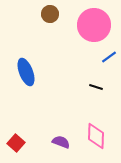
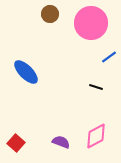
pink circle: moved 3 px left, 2 px up
blue ellipse: rotated 24 degrees counterclockwise
pink diamond: rotated 60 degrees clockwise
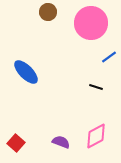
brown circle: moved 2 px left, 2 px up
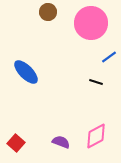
black line: moved 5 px up
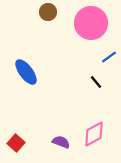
blue ellipse: rotated 8 degrees clockwise
black line: rotated 32 degrees clockwise
pink diamond: moved 2 px left, 2 px up
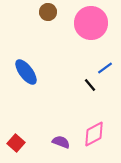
blue line: moved 4 px left, 11 px down
black line: moved 6 px left, 3 px down
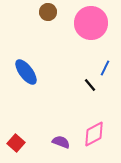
blue line: rotated 28 degrees counterclockwise
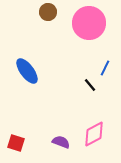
pink circle: moved 2 px left
blue ellipse: moved 1 px right, 1 px up
red square: rotated 24 degrees counterclockwise
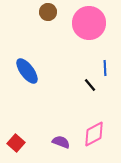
blue line: rotated 28 degrees counterclockwise
red square: rotated 24 degrees clockwise
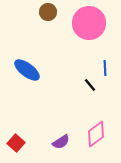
blue ellipse: moved 1 px up; rotated 16 degrees counterclockwise
pink diamond: moved 2 px right; rotated 8 degrees counterclockwise
purple semicircle: rotated 126 degrees clockwise
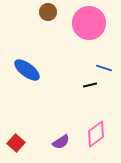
blue line: moved 1 px left; rotated 70 degrees counterclockwise
black line: rotated 64 degrees counterclockwise
